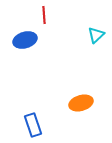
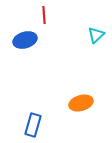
blue rectangle: rotated 35 degrees clockwise
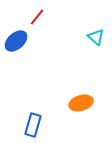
red line: moved 7 px left, 2 px down; rotated 42 degrees clockwise
cyan triangle: moved 2 px down; rotated 36 degrees counterclockwise
blue ellipse: moved 9 px left, 1 px down; rotated 25 degrees counterclockwise
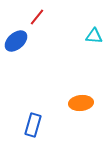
cyan triangle: moved 2 px left, 1 px up; rotated 36 degrees counterclockwise
orange ellipse: rotated 10 degrees clockwise
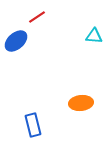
red line: rotated 18 degrees clockwise
blue rectangle: rotated 30 degrees counterclockwise
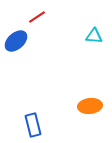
orange ellipse: moved 9 px right, 3 px down
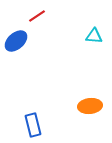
red line: moved 1 px up
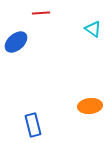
red line: moved 4 px right, 3 px up; rotated 30 degrees clockwise
cyan triangle: moved 1 px left, 7 px up; rotated 30 degrees clockwise
blue ellipse: moved 1 px down
